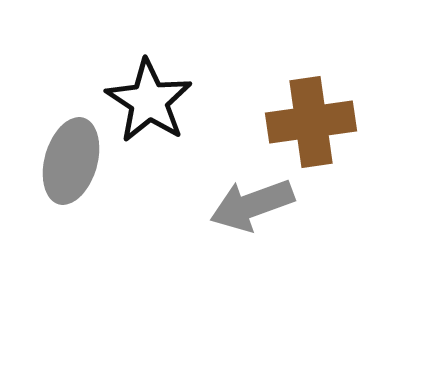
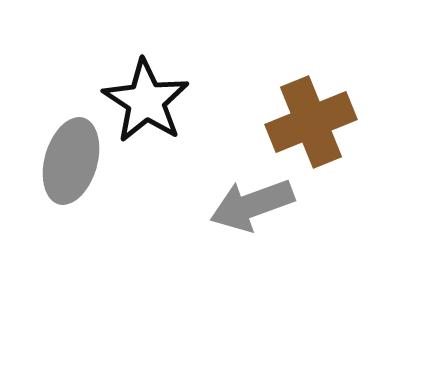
black star: moved 3 px left
brown cross: rotated 14 degrees counterclockwise
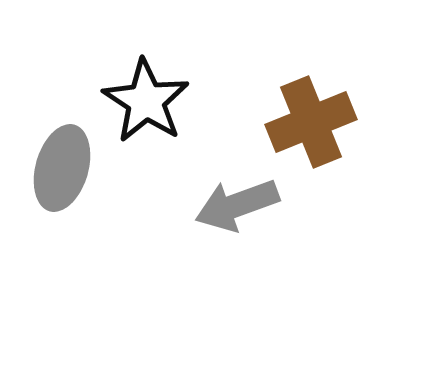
gray ellipse: moved 9 px left, 7 px down
gray arrow: moved 15 px left
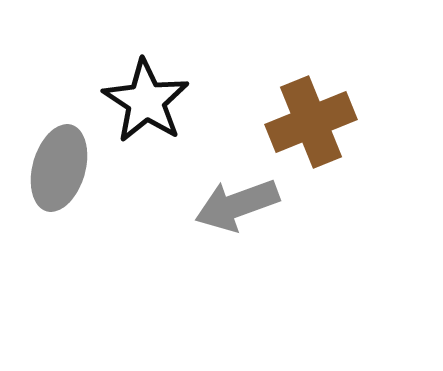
gray ellipse: moved 3 px left
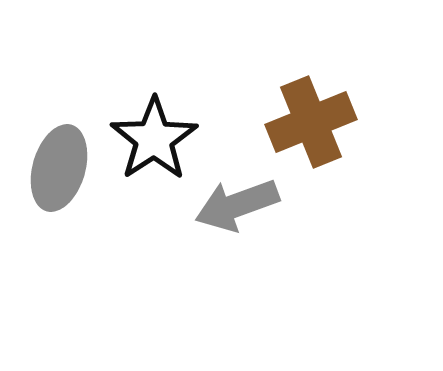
black star: moved 8 px right, 38 px down; rotated 6 degrees clockwise
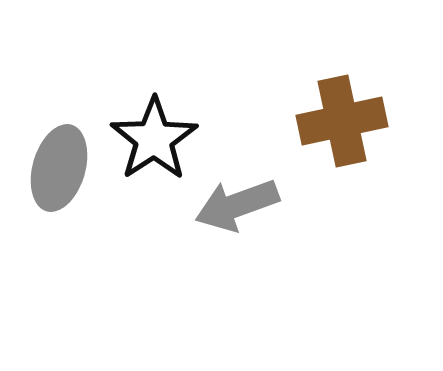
brown cross: moved 31 px right, 1 px up; rotated 10 degrees clockwise
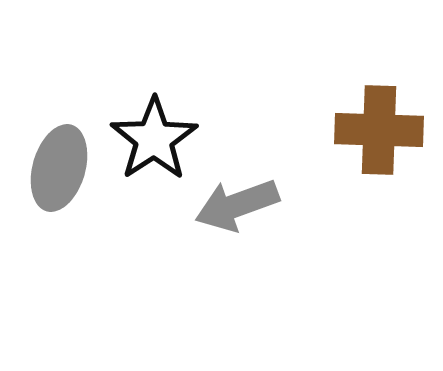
brown cross: moved 37 px right, 9 px down; rotated 14 degrees clockwise
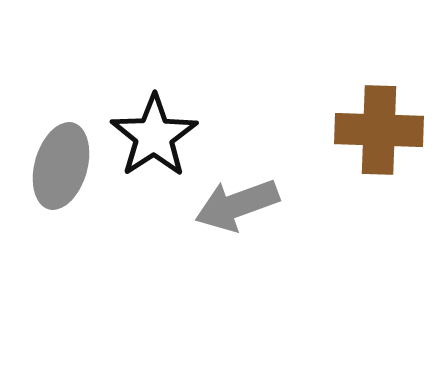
black star: moved 3 px up
gray ellipse: moved 2 px right, 2 px up
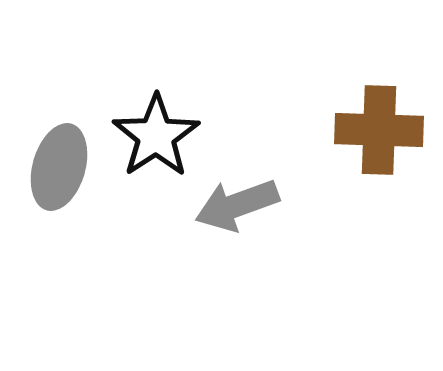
black star: moved 2 px right
gray ellipse: moved 2 px left, 1 px down
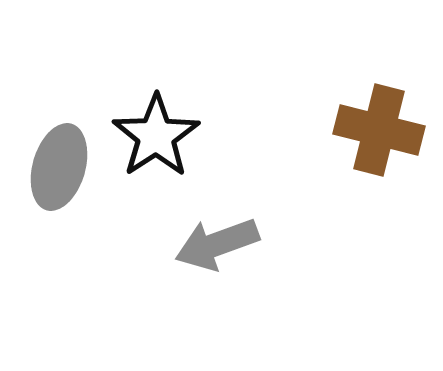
brown cross: rotated 12 degrees clockwise
gray arrow: moved 20 px left, 39 px down
